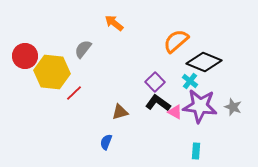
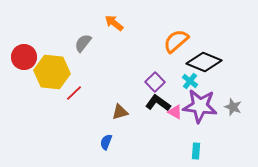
gray semicircle: moved 6 px up
red circle: moved 1 px left, 1 px down
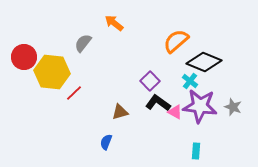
purple square: moved 5 px left, 1 px up
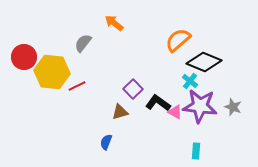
orange semicircle: moved 2 px right, 1 px up
purple square: moved 17 px left, 8 px down
red line: moved 3 px right, 7 px up; rotated 18 degrees clockwise
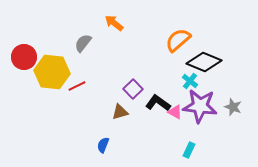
blue semicircle: moved 3 px left, 3 px down
cyan rectangle: moved 7 px left, 1 px up; rotated 21 degrees clockwise
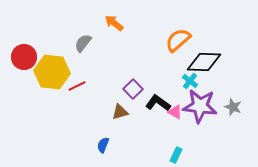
black diamond: rotated 20 degrees counterclockwise
cyan rectangle: moved 13 px left, 5 px down
